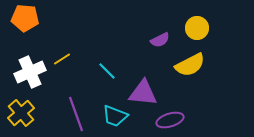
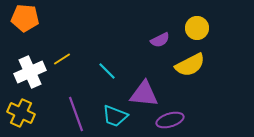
purple triangle: moved 1 px right, 1 px down
yellow cross: rotated 24 degrees counterclockwise
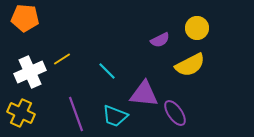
purple ellipse: moved 5 px right, 7 px up; rotated 72 degrees clockwise
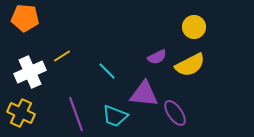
yellow circle: moved 3 px left, 1 px up
purple semicircle: moved 3 px left, 17 px down
yellow line: moved 3 px up
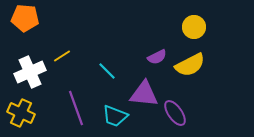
purple line: moved 6 px up
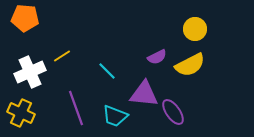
yellow circle: moved 1 px right, 2 px down
purple ellipse: moved 2 px left, 1 px up
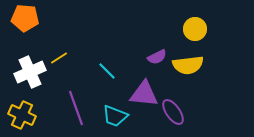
yellow line: moved 3 px left, 2 px down
yellow semicircle: moved 2 px left; rotated 20 degrees clockwise
yellow cross: moved 1 px right, 2 px down
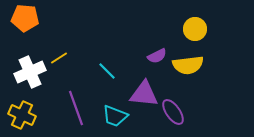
purple semicircle: moved 1 px up
